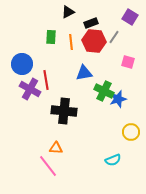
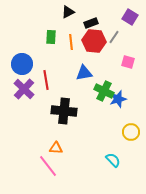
purple cross: moved 6 px left; rotated 15 degrees clockwise
cyan semicircle: rotated 112 degrees counterclockwise
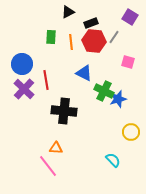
blue triangle: rotated 36 degrees clockwise
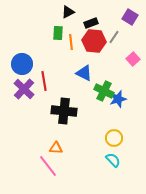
green rectangle: moved 7 px right, 4 px up
pink square: moved 5 px right, 3 px up; rotated 32 degrees clockwise
red line: moved 2 px left, 1 px down
yellow circle: moved 17 px left, 6 px down
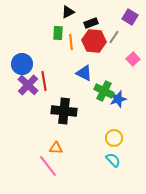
purple cross: moved 4 px right, 4 px up
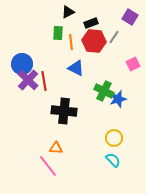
pink square: moved 5 px down; rotated 16 degrees clockwise
blue triangle: moved 8 px left, 5 px up
purple cross: moved 5 px up
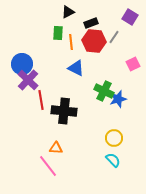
red line: moved 3 px left, 19 px down
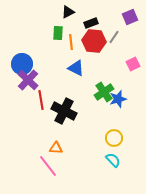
purple square: rotated 35 degrees clockwise
green cross: moved 1 px down; rotated 30 degrees clockwise
black cross: rotated 20 degrees clockwise
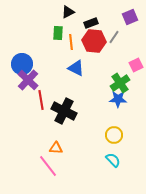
pink square: moved 3 px right, 1 px down
green cross: moved 16 px right, 9 px up
blue star: rotated 18 degrees clockwise
yellow circle: moved 3 px up
